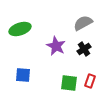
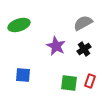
green ellipse: moved 1 px left, 4 px up
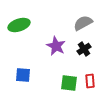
red rectangle: rotated 24 degrees counterclockwise
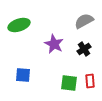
gray semicircle: moved 1 px right, 2 px up
purple star: moved 2 px left, 2 px up
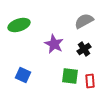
blue square: rotated 21 degrees clockwise
green square: moved 1 px right, 7 px up
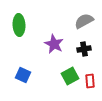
green ellipse: rotated 75 degrees counterclockwise
black cross: rotated 24 degrees clockwise
green square: rotated 36 degrees counterclockwise
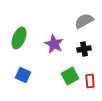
green ellipse: moved 13 px down; rotated 25 degrees clockwise
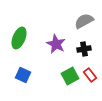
purple star: moved 2 px right
red rectangle: moved 6 px up; rotated 32 degrees counterclockwise
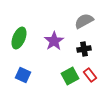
purple star: moved 2 px left, 3 px up; rotated 12 degrees clockwise
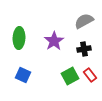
green ellipse: rotated 20 degrees counterclockwise
